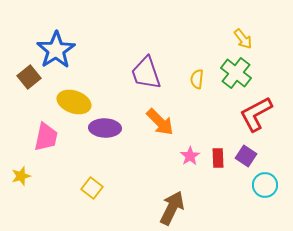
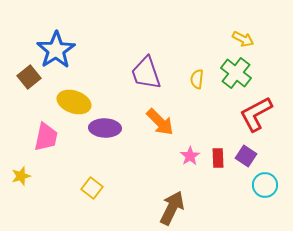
yellow arrow: rotated 25 degrees counterclockwise
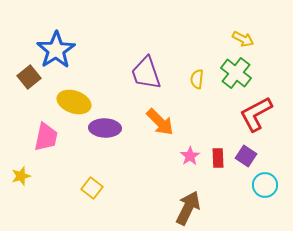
brown arrow: moved 16 px right
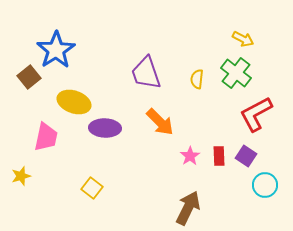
red rectangle: moved 1 px right, 2 px up
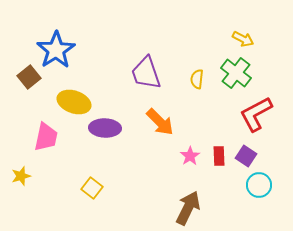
cyan circle: moved 6 px left
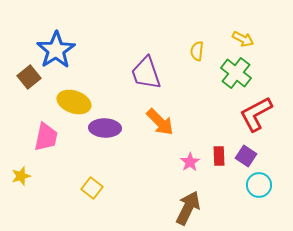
yellow semicircle: moved 28 px up
pink star: moved 6 px down
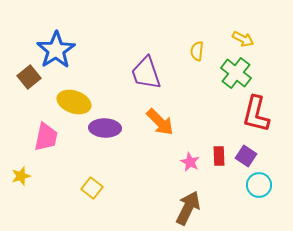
red L-shape: rotated 48 degrees counterclockwise
pink star: rotated 12 degrees counterclockwise
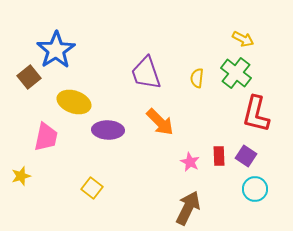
yellow semicircle: moved 27 px down
purple ellipse: moved 3 px right, 2 px down
cyan circle: moved 4 px left, 4 px down
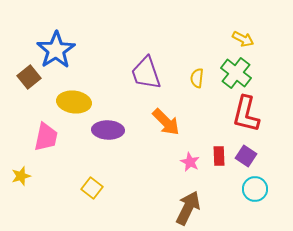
yellow ellipse: rotated 12 degrees counterclockwise
red L-shape: moved 10 px left
orange arrow: moved 6 px right
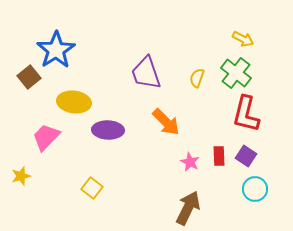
yellow semicircle: rotated 12 degrees clockwise
pink trapezoid: rotated 148 degrees counterclockwise
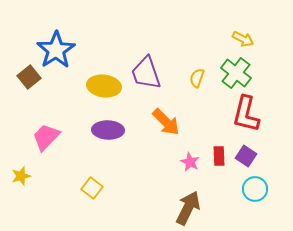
yellow ellipse: moved 30 px right, 16 px up
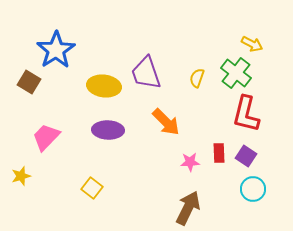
yellow arrow: moved 9 px right, 5 px down
brown square: moved 5 px down; rotated 20 degrees counterclockwise
red rectangle: moved 3 px up
pink star: rotated 30 degrees counterclockwise
cyan circle: moved 2 px left
